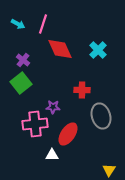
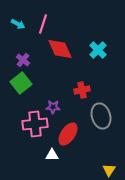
red cross: rotated 14 degrees counterclockwise
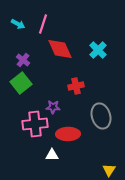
red cross: moved 6 px left, 4 px up
red ellipse: rotated 55 degrees clockwise
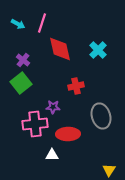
pink line: moved 1 px left, 1 px up
red diamond: rotated 12 degrees clockwise
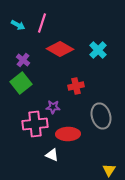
cyan arrow: moved 1 px down
red diamond: rotated 48 degrees counterclockwise
white triangle: rotated 24 degrees clockwise
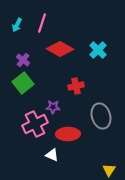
cyan arrow: moved 1 px left; rotated 88 degrees clockwise
green square: moved 2 px right
pink cross: rotated 20 degrees counterclockwise
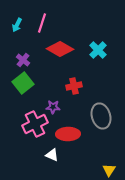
red cross: moved 2 px left
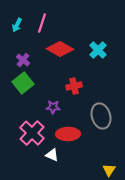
pink cross: moved 3 px left, 9 px down; rotated 20 degrees counterclockwise
